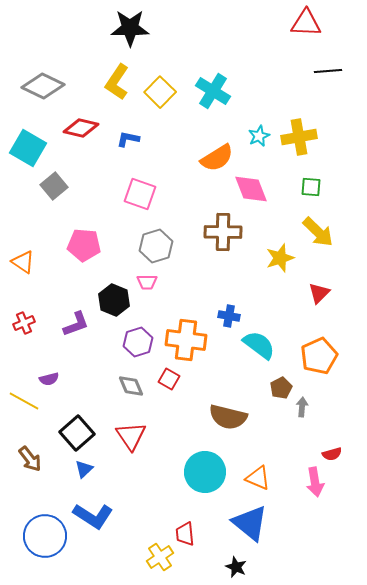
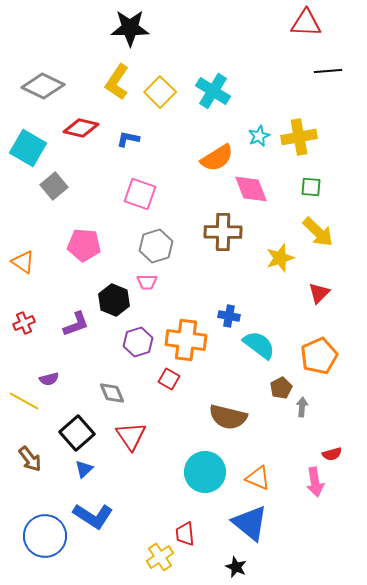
gray diamond at (131, 386): moved 19 px left, 7 px down
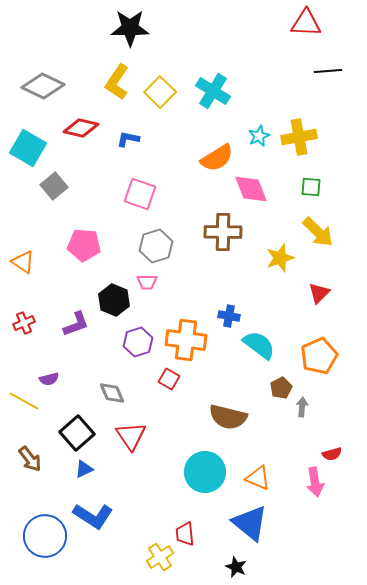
blue triangle at (84, 469): rotated 18 degrees clockwise
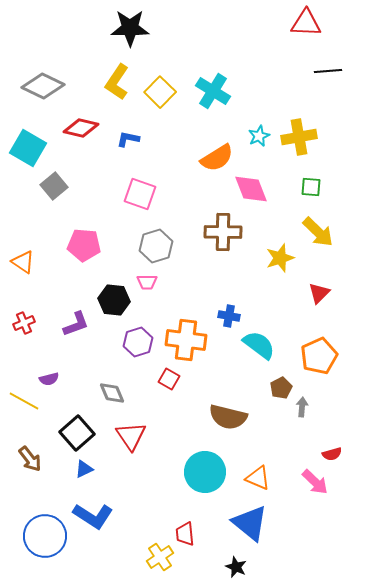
black hexagon at (114, 300): rotated 16 degrees counterclockwise
pink arrow at (315, 482): rotated 36 degrees counterclockwise
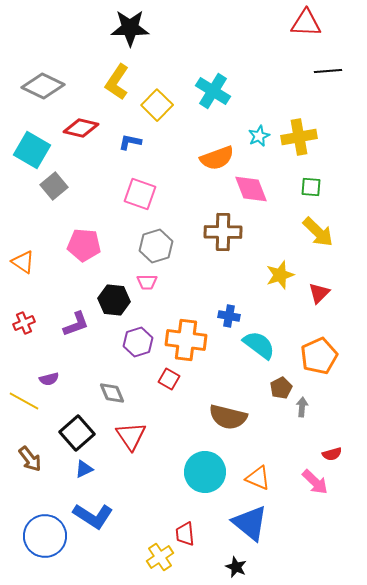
yellow square at (160, 92): moved 3 px left, 13 px down
blue L-shape at (128, 139): moved 2 px right, 3 px down
cyan square at (28, 148): moved 4 px right, 2 px down
orange semicircle at (217, 158): rotated 12 degrees clockwise
yellow star at (280, 258): moved 17 px down
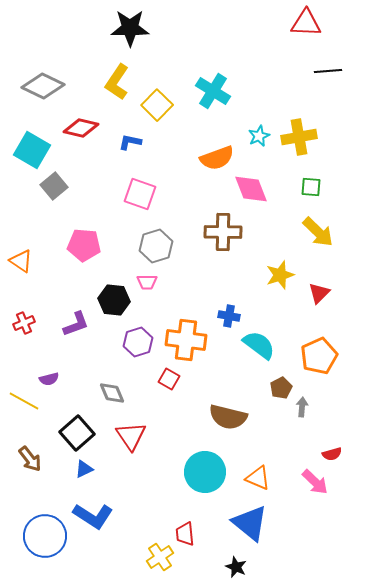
orange triangle at (23, 262): moved 2 px left, 1 px up
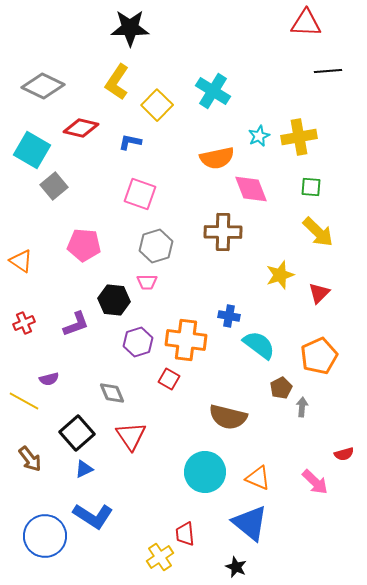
orange semicircle at (217, 158): rotated 8 degrees clockwise
red semicircle at (332, 454): moved 12 px right
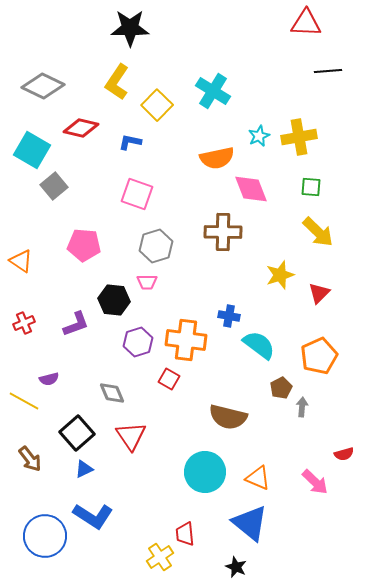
pink square at (140, 194): moved 3 px left
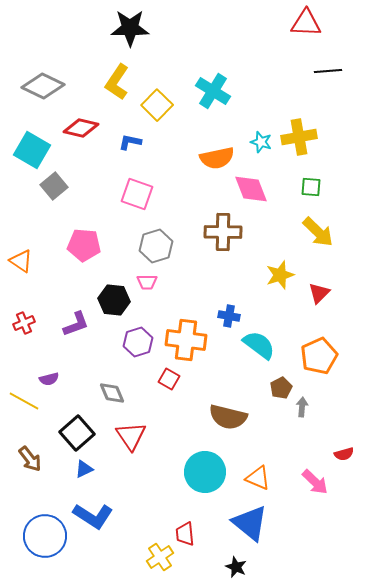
cyan star at (259, 136): moved 2 px right, 6 px down; rotated 30 degrees counterclockwise
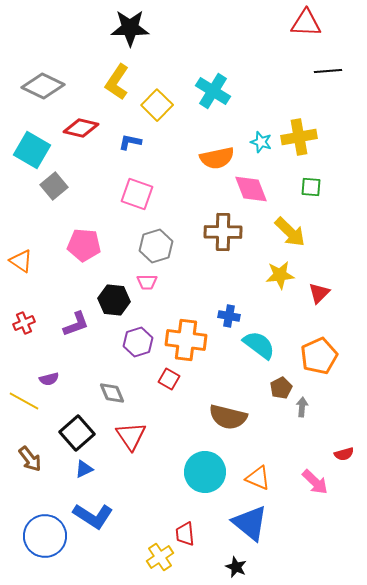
yellow arrow at (318, 232): moved 28 px left
yellow star at (280, 275): rotated 12 degrees clockwise
